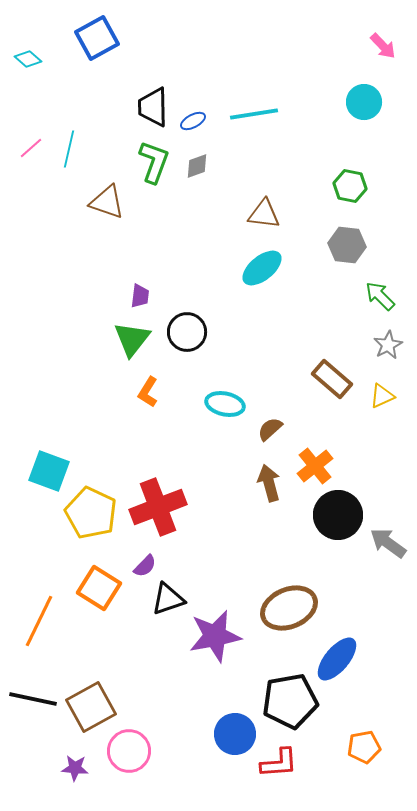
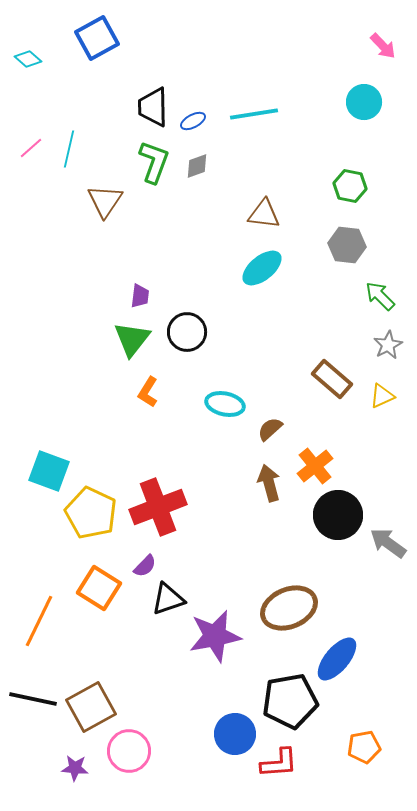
brown triangle at (107, 202): moved 2 px left, 1 px up; rotated 45 degrees clockwise
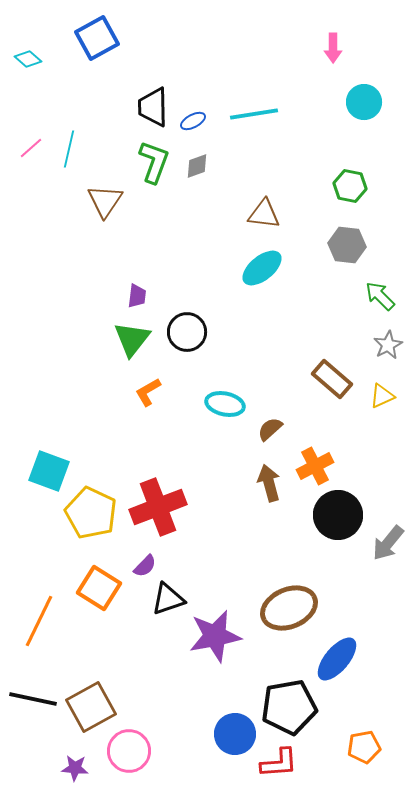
pink arrow at (383, 46): moved 50 px left, 2 px down; rotated 44 degrees clockwise
purple trapezoid at (140, 296): moved 3 px left
orange L-shape at (148, 392): rotated 28 degrees clockwise
orange cross at (315, 466): rotated 12 degrees clockwise
gray arrow at (388, 543): rotated 87 degrees counterclockwise
black pentagon at (290, 701): moved 1 px left, 6 px down
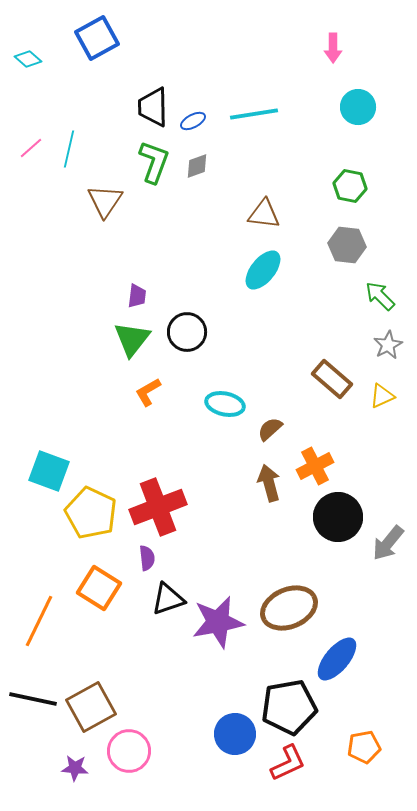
cyan circle at (364, 102): moved 6 px left, 5 px down
cyan ellipse at (262, 268): moved 1 px right, 2 px down; rotated 12 degrees counterclockwise
black circle at (338, 515): moved 2 px down
purple semicircle at (145, 566): moved 2 px right, 8 px up; rotated 50 degrees counterclockwise
purple star at (215, 636): moved 3 px right, 14 px up
red L-shape at (279, 763): moved 9 px right; rotated 21 degrees counterclockwise
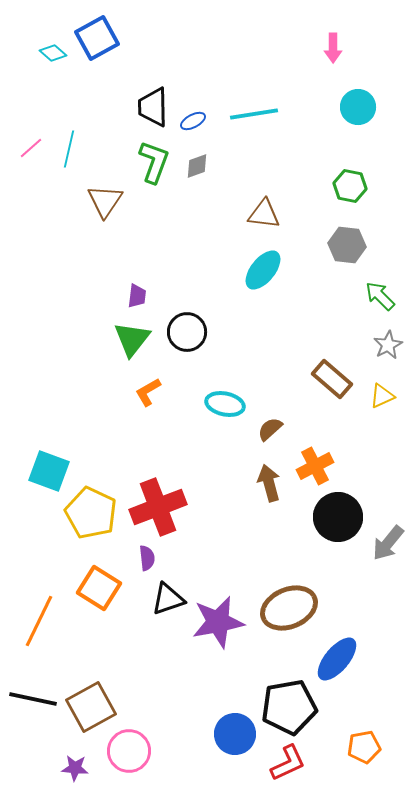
cyan diamond at (28, 59): moved 25 px right, 6 px up
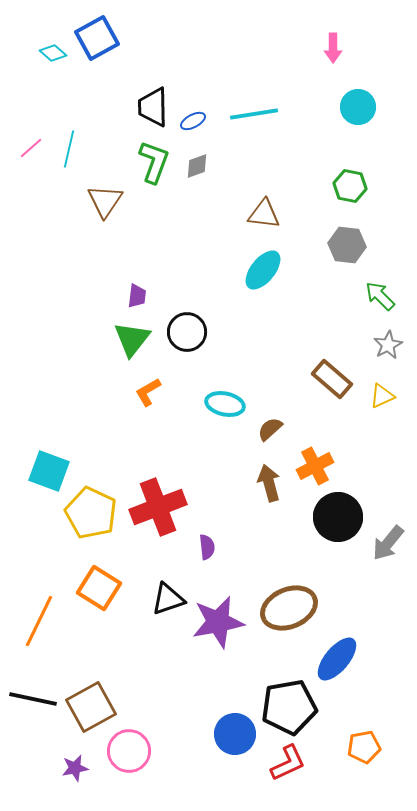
purple semicircle at (147, 558): moved 60 px right, 11 px up
purple star at (75, 768): rotated 16 degrees counterclockwise
